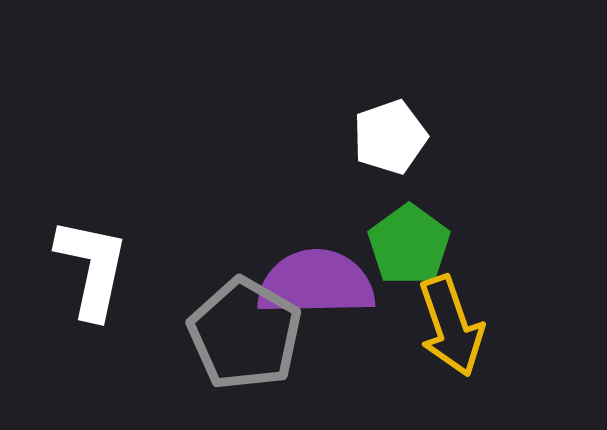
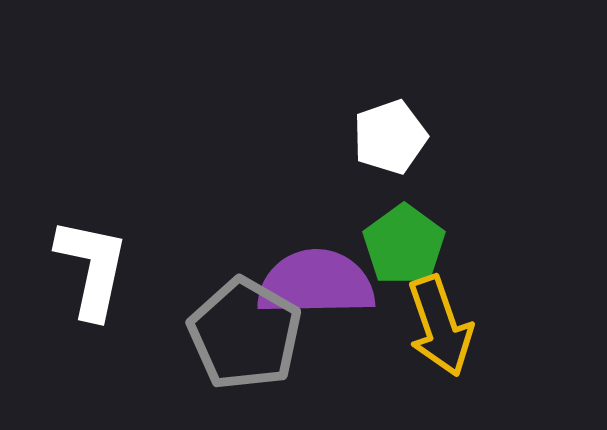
green pentagon: moved 5 px left
yellow arrow: moved 11 px left
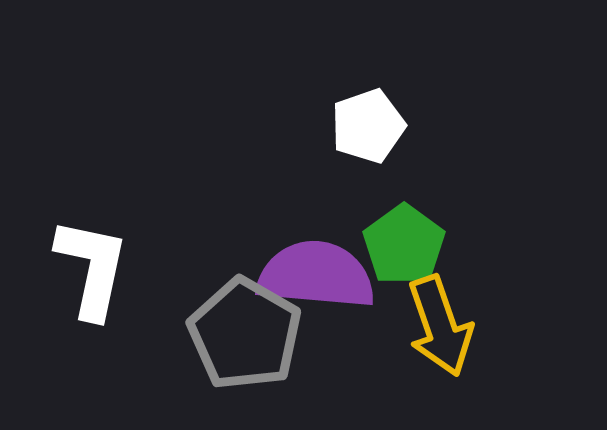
white pentagon: moved 22 px left, 11 px up
purple semicircle: moved 8 px up; rotated 6 degrees clockwise
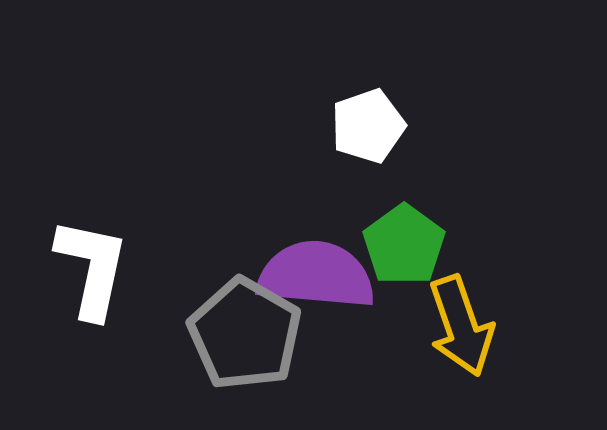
yellow arrow: moved 21 px right
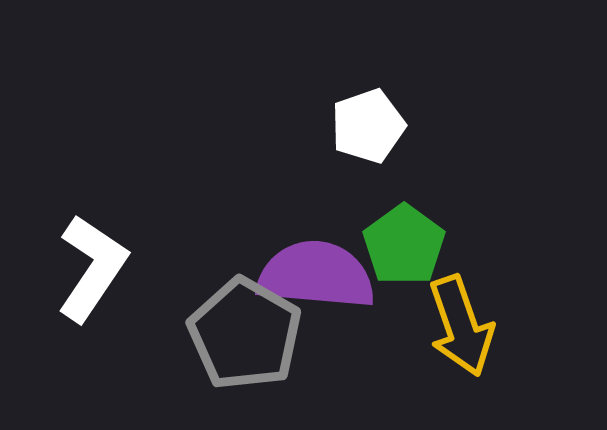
white L-shape: rotated 22 degrees clockwise
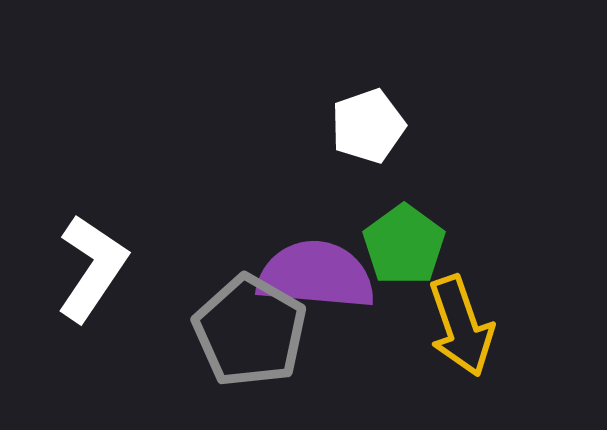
gray pentagon: moved 5 px right, 3 px up
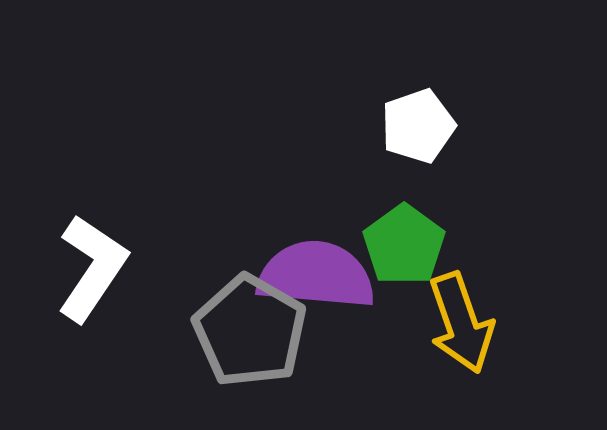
white pentagon: moved 50 px right
yellow arrow: moved 3 px up
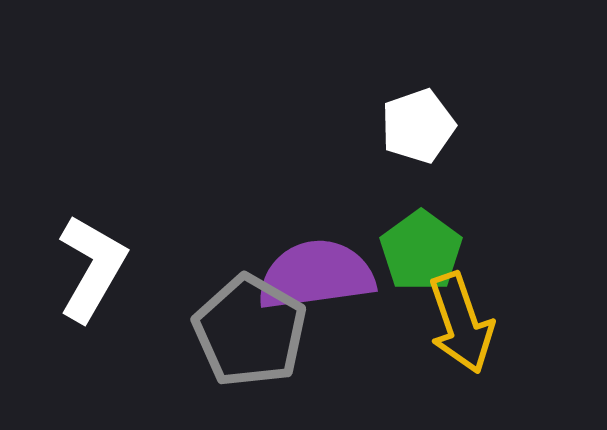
green pentagon: moved 17 px right, 6 px down
white L-shape: rotated 4 degrees counterclockwise
purple semicircle: rotated 13 degrees counterclockwise
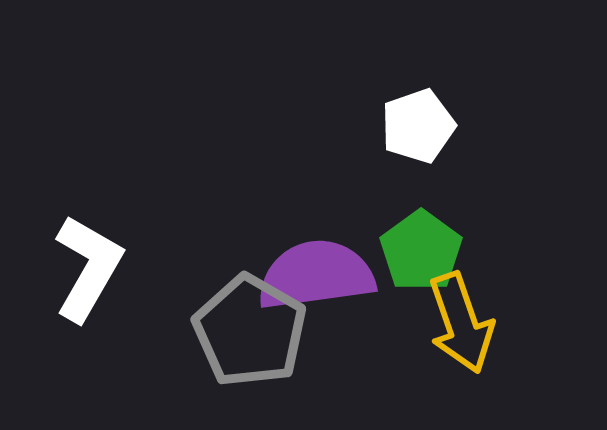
white L-shape: moved 4 px left
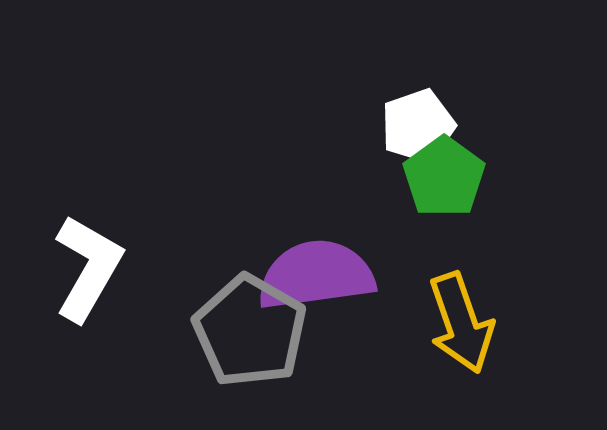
green pentagon: moved 23 px right, 74 px up
